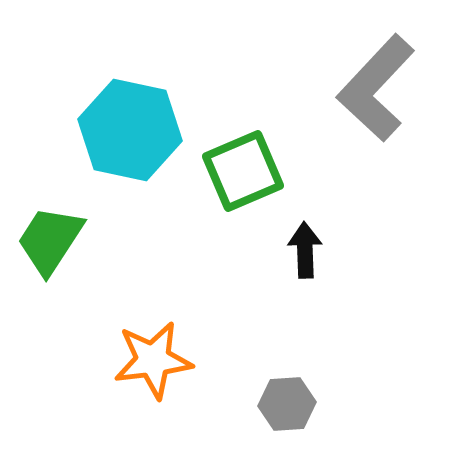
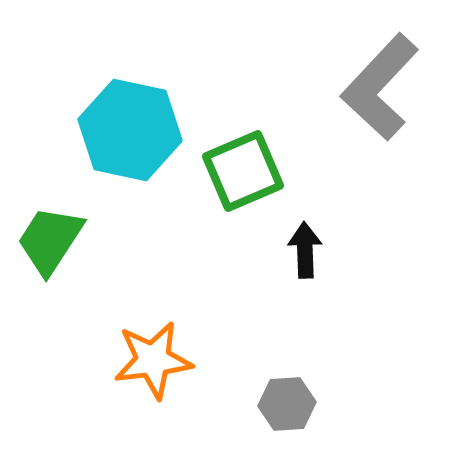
gray L-shape: moved 4 px right, 1 px up
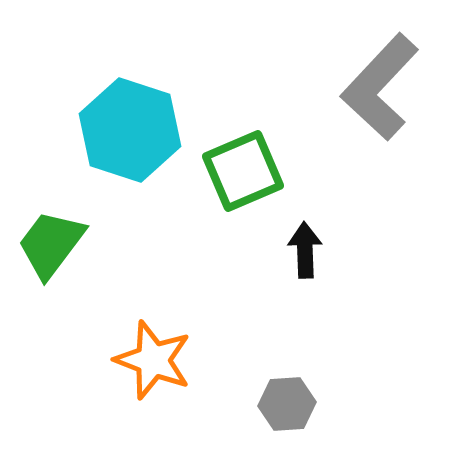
cyan hexagon: rotated 6 degrees clockwise
green trapezoid: moved 1 px right, 4 px down; rotated 4 degrees clockwise
orange star: rotated 28 degrees clockwise
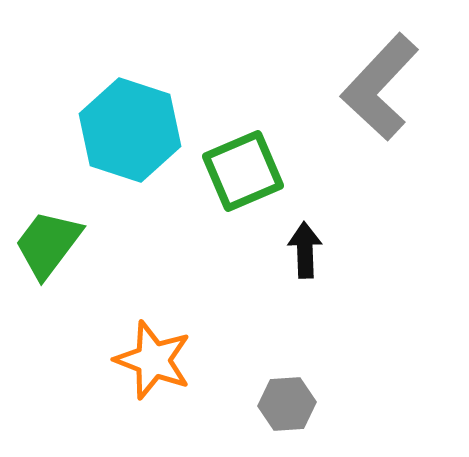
green trapezoid: moved 3 px left
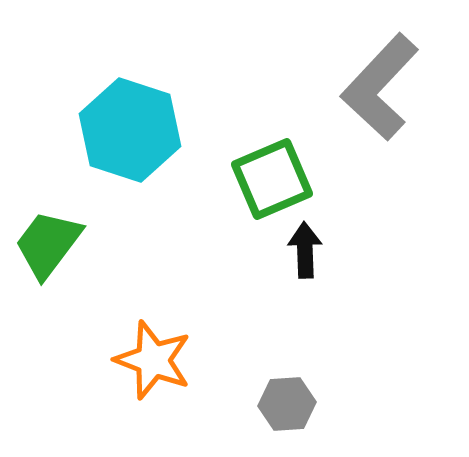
green square: moved 29 px right, 8 px down
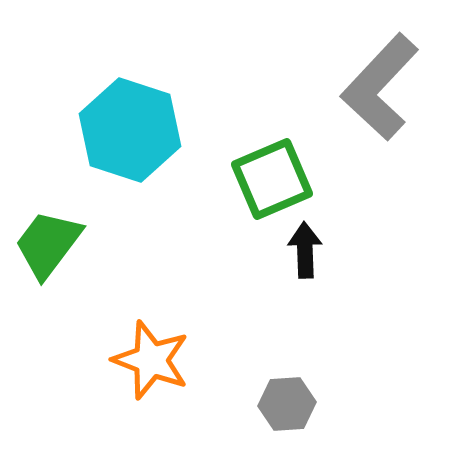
orange star: moved 2 px left
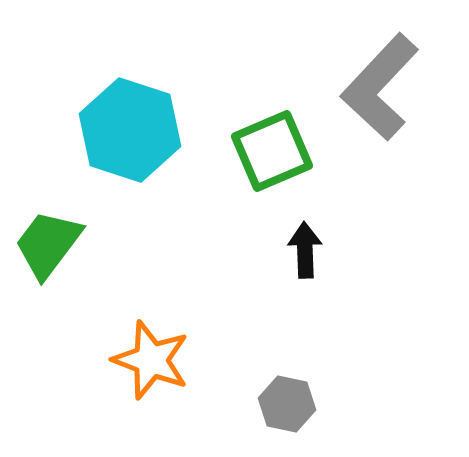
green square: moved 28 px up
gray hexagon: rotated 16 degrees clockwise
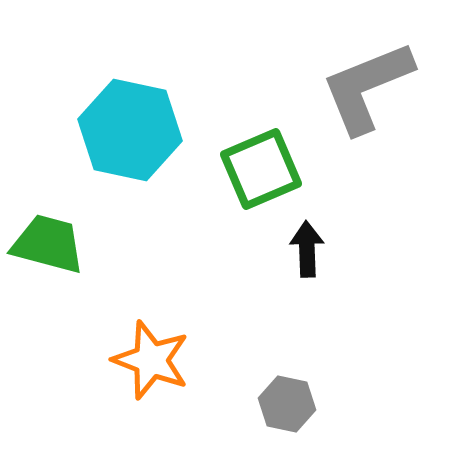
gray L-shape: moved 13 px left; rotated 25 degrees clockwise
cyan hexagon: rotated 6 degrees counterclockwise
green square: moved 11 px left, 18 px down
green trapezoid: rotated 68 degrees clockwise
black arrow: moved 2 px right, 1 px up
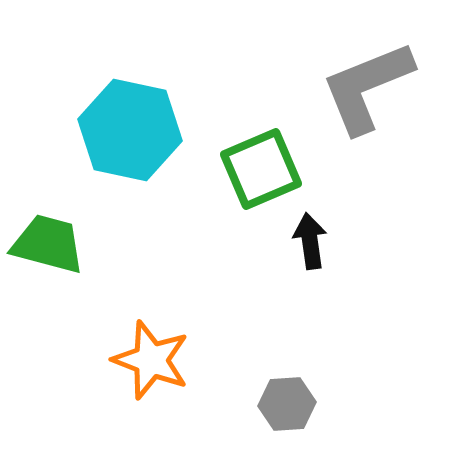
black arrow: moved 3 px right, 8 px up; rotated 6 degrees counterclockwise
gray hexagon: rotated 16 degrees counterclockwise
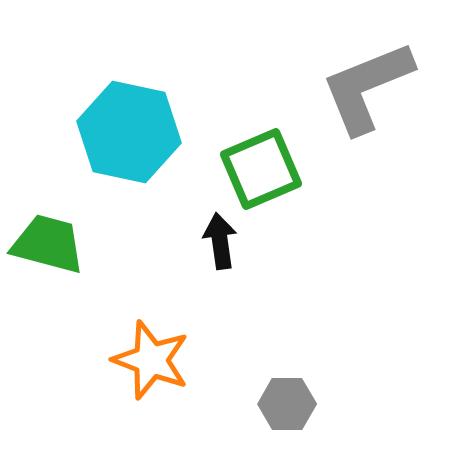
cyan hexagon: moved 1 px left, 2 px down
black arrow: moved 90 px left
gray hexagon: rotated 4 degrees clockwise
